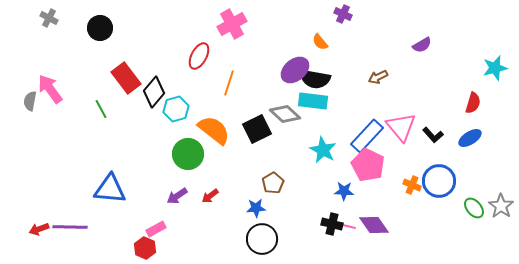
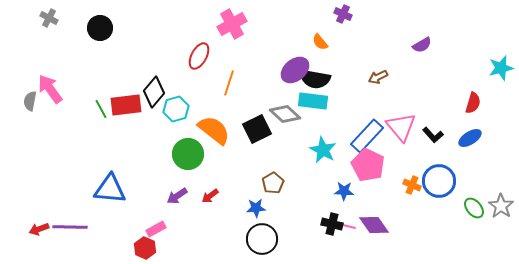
cyan star at (495, 68): moved 6 px right
red rectangle at (126, 78): moved 27 px down; rotated 60 degrees counterclockwise
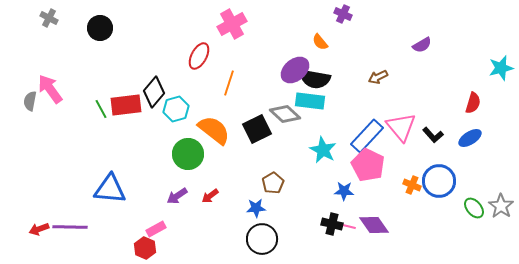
cyan rectangle at (313, 101): moved 3 px left
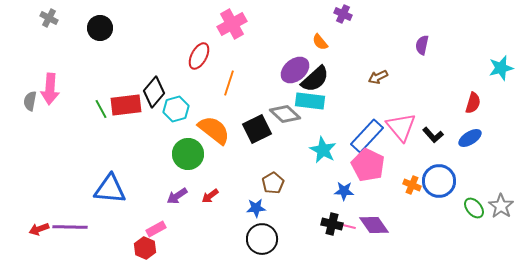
purple semicircle at (422, 45): rotated 132 degrees clockwise
black semicircle at (315, 79): rotated 52 degrees counterclockwise
pink arrow at (50, 89): rotated 140 degrees counterclockwise
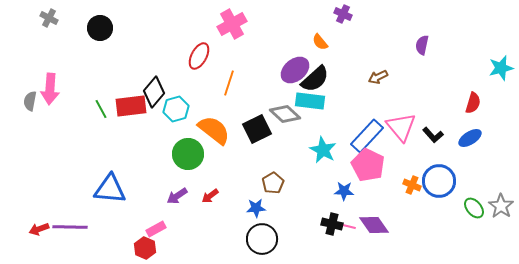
red rectangle at (126, 105): moved 5 px right, 1 px down
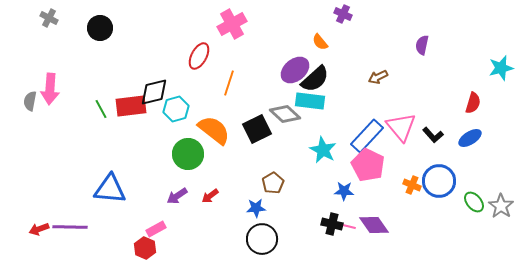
black diamond at (154, 92): rotated 36 degrees clockwise
green ellipse at (474, 208): moved 6 px up
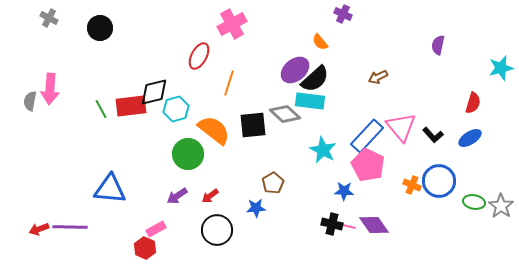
purple semicircle at (422, 45): moved 16 px right
black square at (257, 129): moved 4 px left, 4 px up; rotated 20 degrees clockwise
green ellipse at (474, 202): rotated 40 degrees counterclockwise
black circle at (262, 239): moved 45 px left, 9 px up
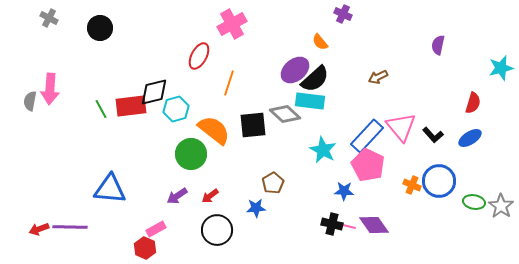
green circle at (188, 154): moved 3 px right
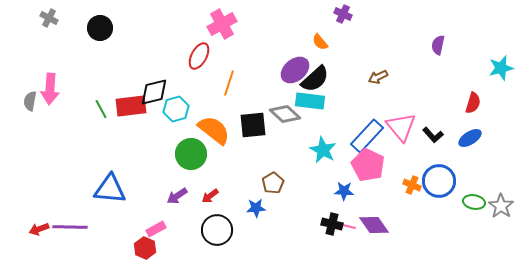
pink cross at (232, 24): moved 10 px left
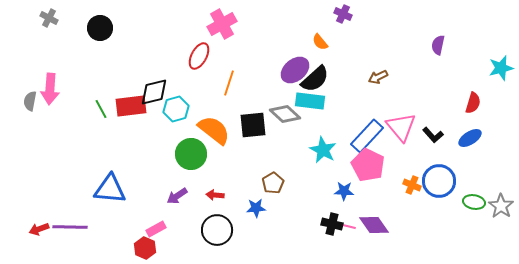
red arrow at (210, 196): moved 5 px right, 1 px up; rotated 42 degrees clockwise
